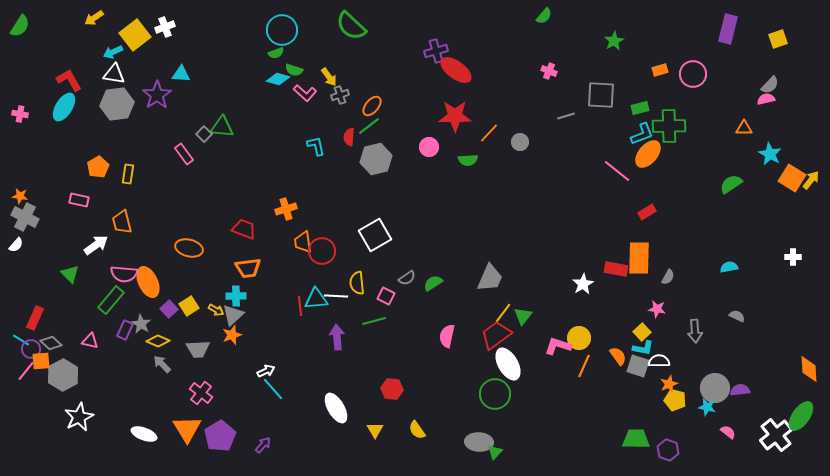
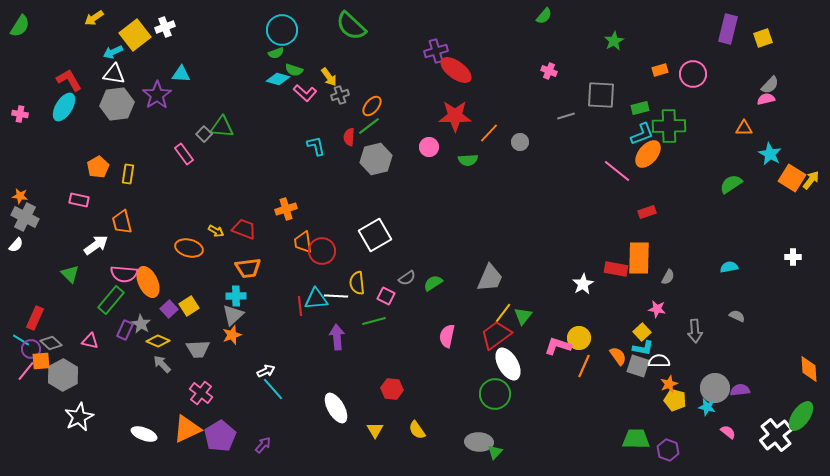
yellow square at (778, 39): moved 15 px left, 1 px up
red rectangle at (647, 212): rotated 12 degrees clockwise
yellow arrow at (216, 310): moved 79 px up
orange triangle at (187, 429): rotated 36 degrees clockwise
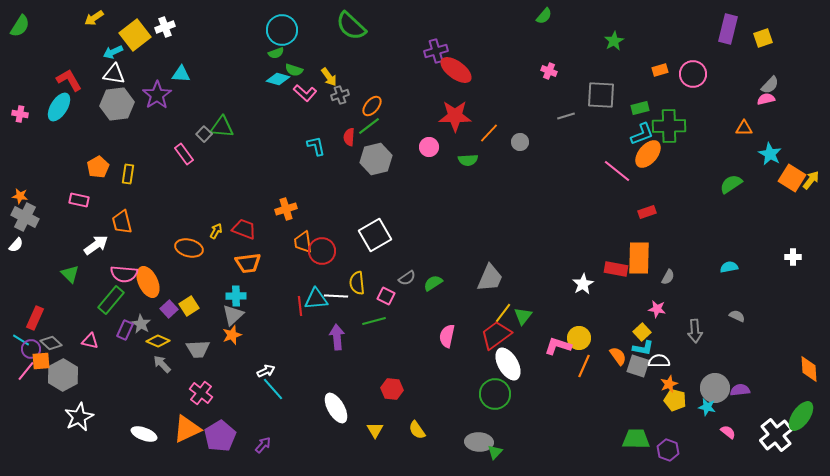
cyan ellipse at (64, 107): moved 5 px left
yellow arrow at (216, 231): rotated 91 degrees counterclockwise
orange trapezoid at (248, 268): moved 5 px up
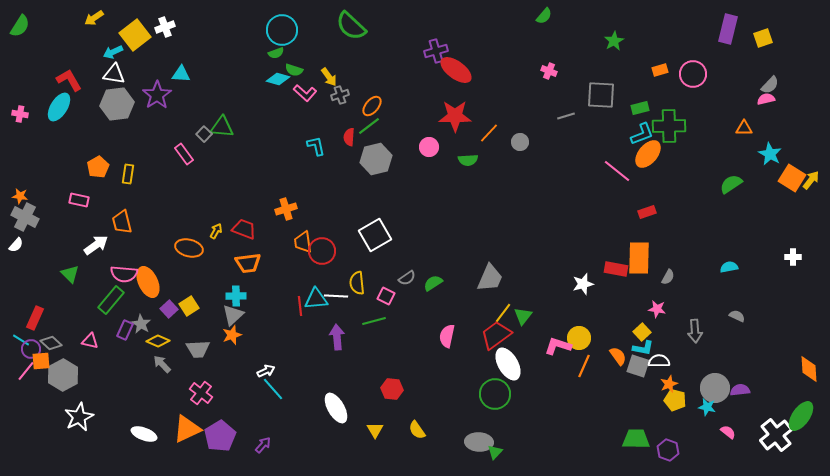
white star at (583, 284): rotated 15 degrees clockwise
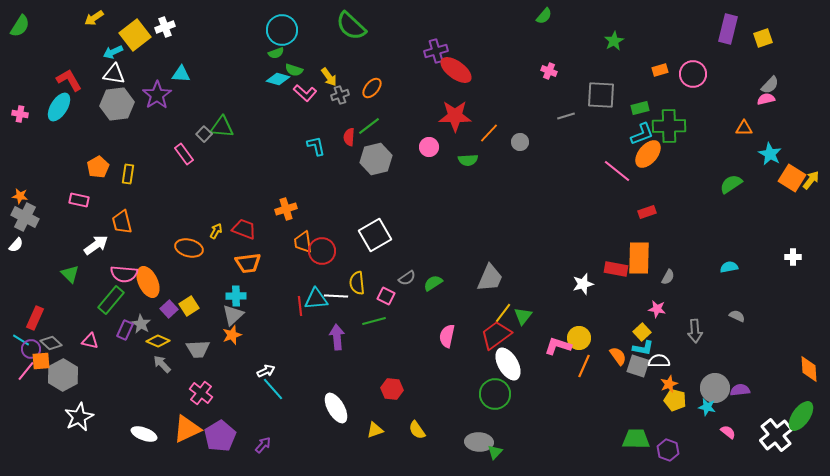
orange ellipse at (372, 106): moved 18 px up
yellow triangle at (375, 430): rotated 42 degrees clockwise
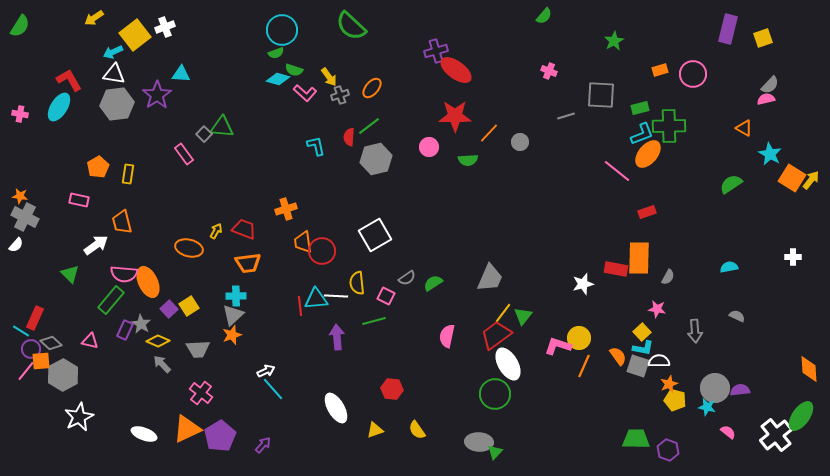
orange triangle at (744, 128): rotated 30 degrees clockwise
cyan line at (21, 340): moved 9 px up
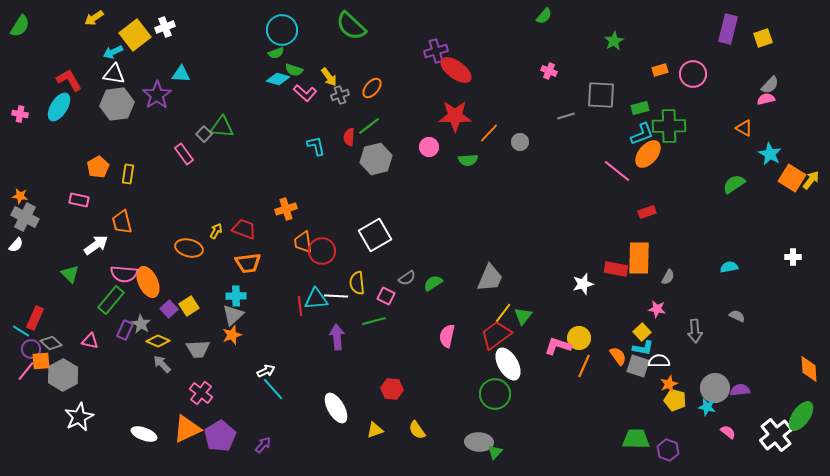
green semicircle at (731, 184): moved 3 px right
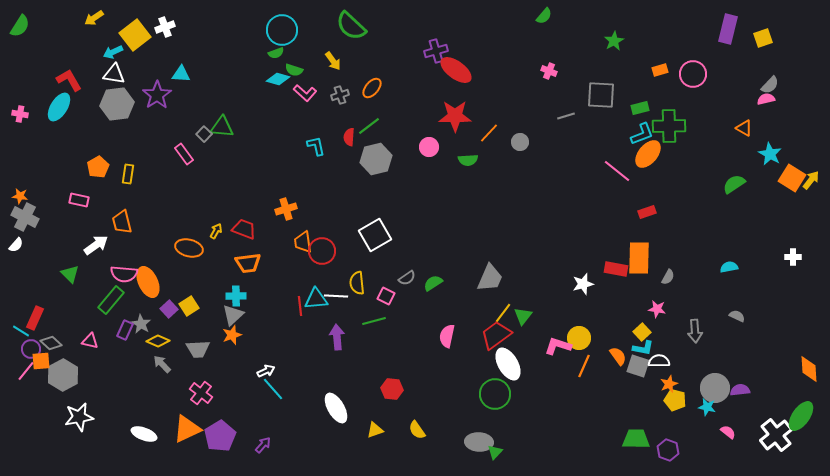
yellow arrow at (329, 77): moved 4 px right, 16 px up
white star at (79, 417): rotated 16 degrees clockwise
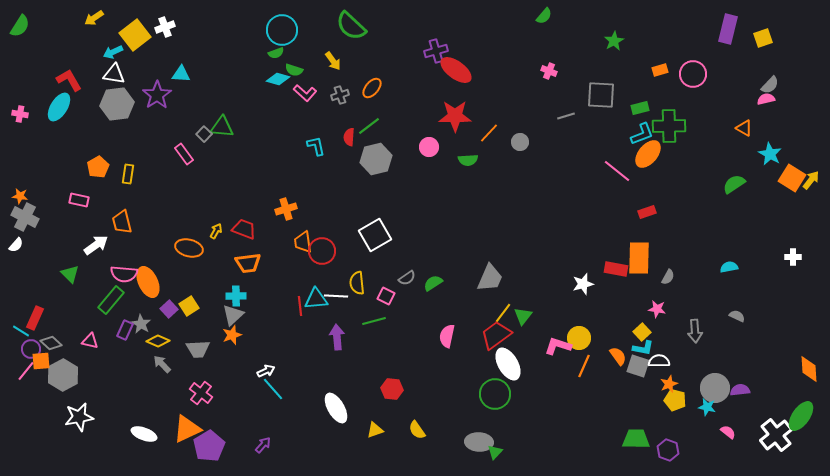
purple pentagon at (220, 436): moved 11 px left, 10 px down
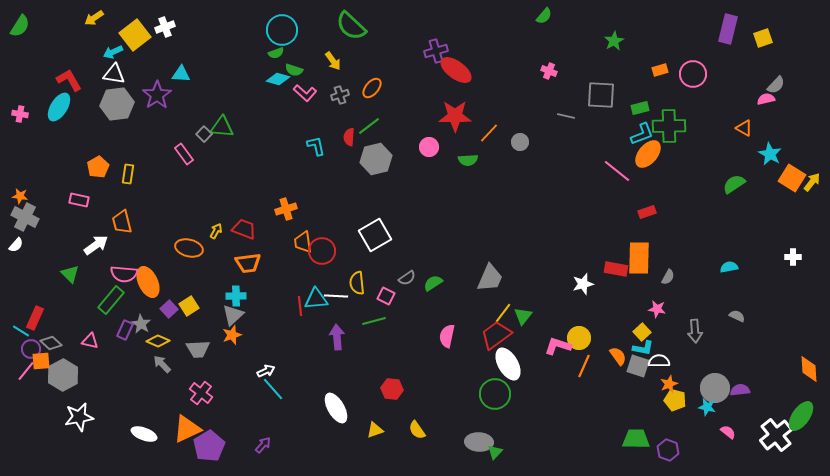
gray semicircle at (770, 85): moved 6 px right
gray line at (566, 116): rotated 30 degrees clockwise
yellow arrow at (811, 180): moved 1 px right, 2 px down
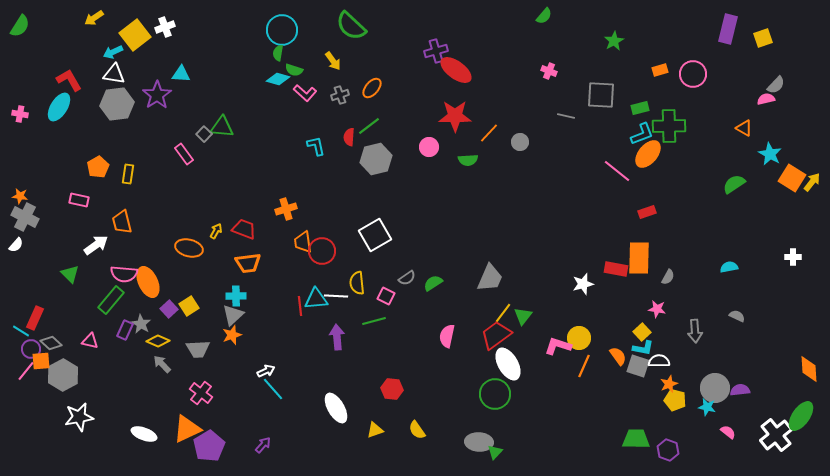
green semicircle at (276, 53): moved 2 px right; rotated 119 degrees clockwise
